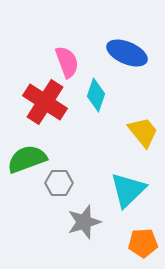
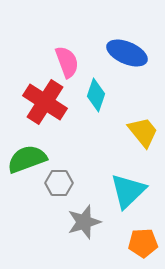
cyan triangle: moved 1 px down
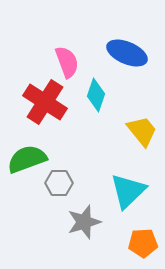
yellow trapezoid: moved 1 px left, 1 px up
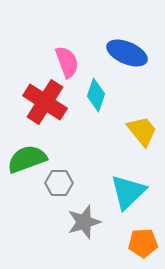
cyan triangle: moved 1 px down
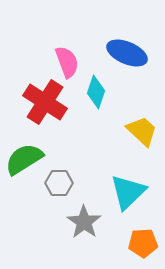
cyan diamond: moved 3 px up
yellow trapezoid: rotated 8 degrees counterclockwise
green semicircle: moved 3 px left; rotated 12 degrees counterclockwise
gray star: rotated 20 degrees counterclockwise
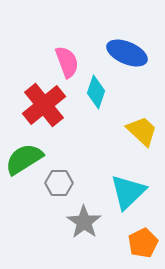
red cross: moved 1 px left, 3 px down; rotated 18 degrees clockwise
orange pentagon: rotated 24 degrees counterclockwise
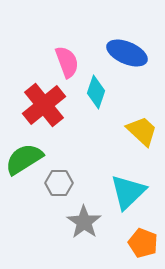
orange pentagon: rotated 24 degrees counterclockwise
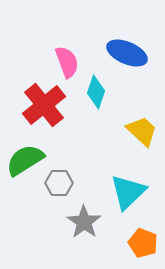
green semicircle: moved 1 px right, 1 px down
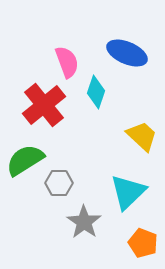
yellow trapezoid: moved 5 px down
